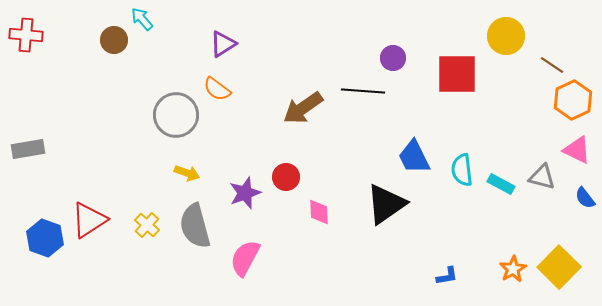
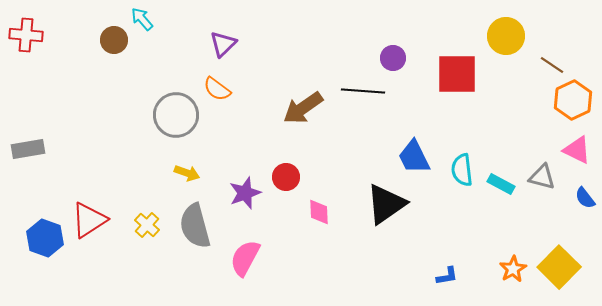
purple triangle: rotated 12 degrees counterclockwise
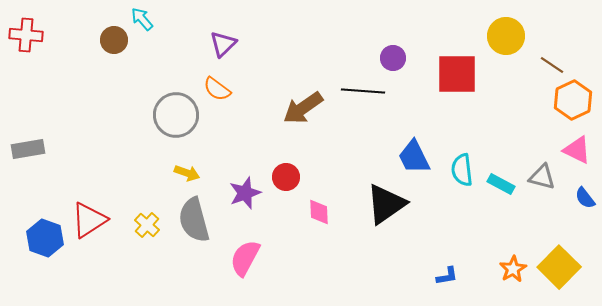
gray semicircle: moved 1 px left, 6 px up
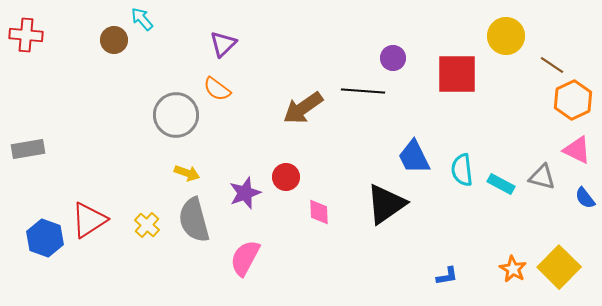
orange star: rotated 12 degrees counterclockwise
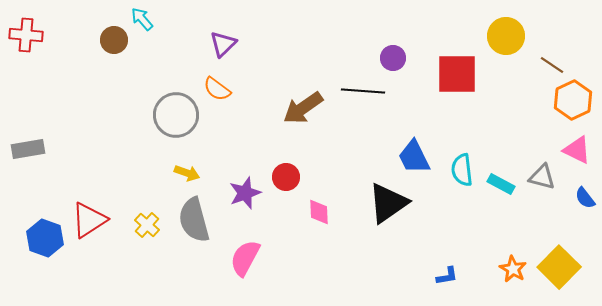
black triangle: moved 2 px right, 1 px up
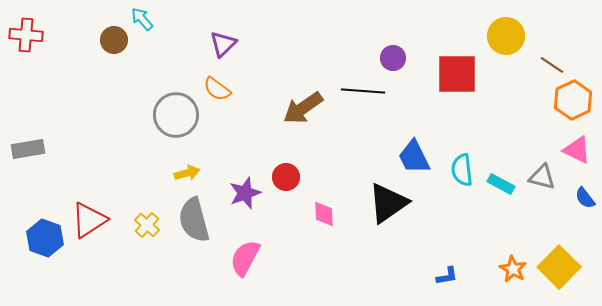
yellow arrow: rotated 35 degrees counterclockwise
pink diamond: moved 5 px right, 2 px down
